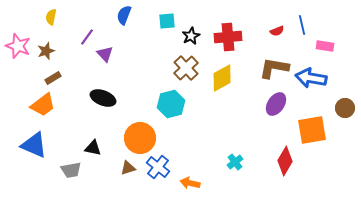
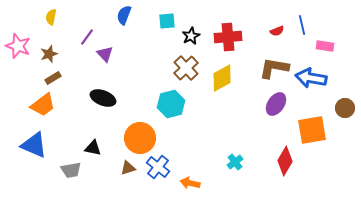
brown star: moved 3 px right, 3 px down
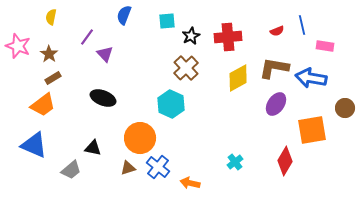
brown star: rotated 18 degrees counterclockwise
yellow diamond: moved 16 px right
cyan hexagon: rotated 20 degrees counterclockwise
gray trapezoid: rotated 30 degrees counterclockwise
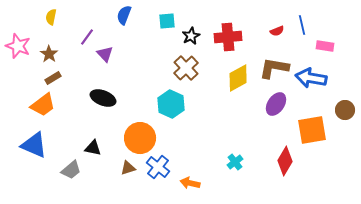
brown circle: moved 2 px down
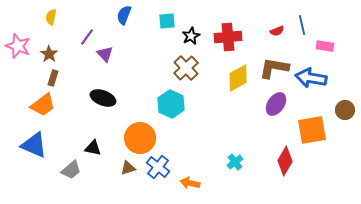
brown rectangle: rotated 42 degrees counterclockwise
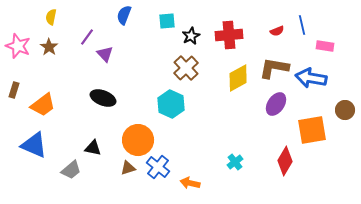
red cross: moved 1 px right, 2 px up
brown star: moved 7 px up
brown rectangle: moved 39 px left, 12 px down
orange circle: moved 2 px left, 2 px down
